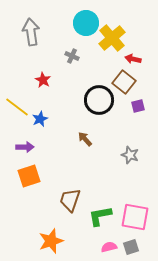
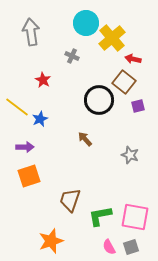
pink semicircle: rotated 105 degrees counterclockwise
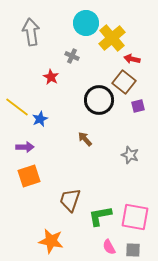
red arrow: moved 1 px left
red star: moved 8 px right, 3 px up
orange star: rotated 30 degrees clockwise
gray square: moved 2 px right, 3 px down; rotated 21 degrees clockwise
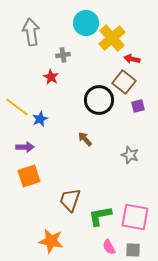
gray cross: moved 9 px left, 1 px up; rotated 32 degrees counterclockwise
